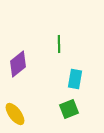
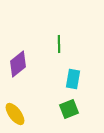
cyan rectangle: moved 2 px left
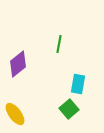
green line: rotated 12 degrees clockwise
cyan rectangle: moved 5 px right, 5 px down
green square: rotated 18 degrees counterclockwise
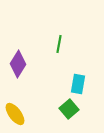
purple diamond: rotated 20 degrees counterclockwise
